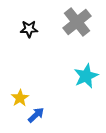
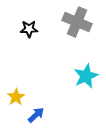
gray cross: rotated 28 degrees counterclockwise
yellow star: moved 4 px left, 1 px up
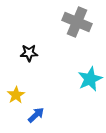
black star: moved 24 px down
cyan star: moved 4 px right, 3 px down
yellow star: moved 2 px up
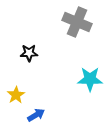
cyan star: rotated 25 degrees clockwise
blue arrow: rotated 12 degrees clockwise
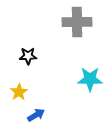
gray cross: rotated 24 degrees counterclockwise
black star: moved 1 px left, 3 px down
yellow star: moved 3 px right, 3 px up
